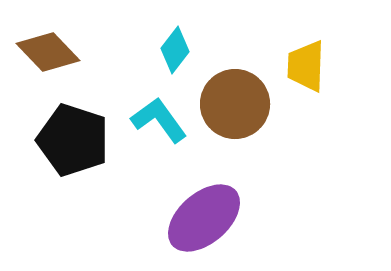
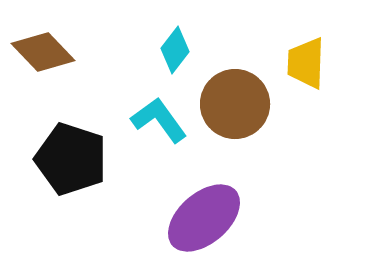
brown diamond: moved 5 px left
yellow trapezoid: moved 3 px up
black pentagon: moved 2 px left, 19 px down
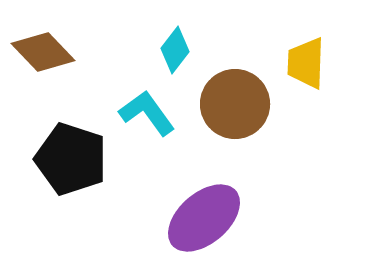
cyan L-shape: moved 12 px left, 7 px up
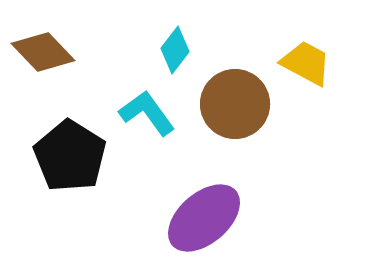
yellow trapezoid: rotated 116 degrees clockwise
black pentagon: moved 1 px left, 3 px up; rotated 14 degrees clockwise
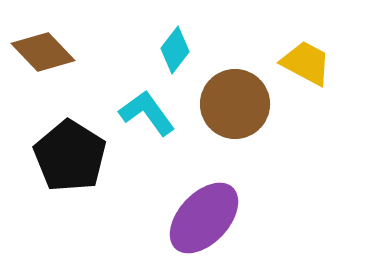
purple ellipse: rotated 6 degrees counterclockwise
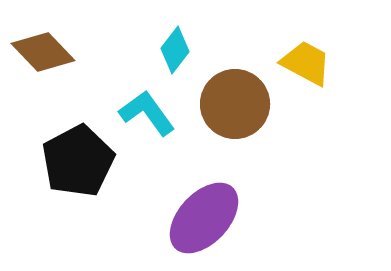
black pentagon: moved 8 px right, 5 px down; rotated 12 degrees clockwise
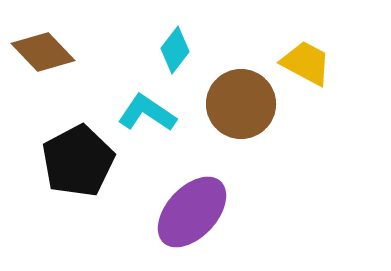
brown circle: moved 6 px right
cyan L-shape: rotated 20 degrees counterclockwise
purple ellipse: moved 12 px left, 6 px up
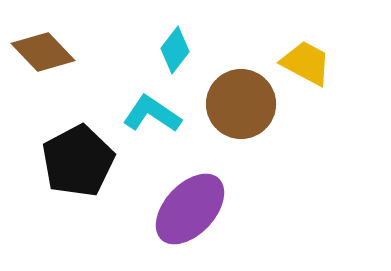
cyan L-shape: moved 5 px right, 1 px down
purple ellipse: moved 2 px left, 3 px up
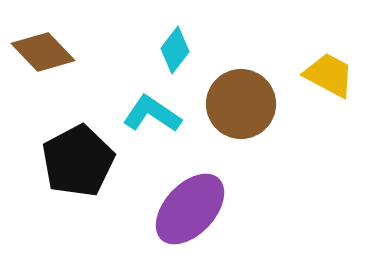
yellow trapezoid: moved 23 px right, 12 px down
